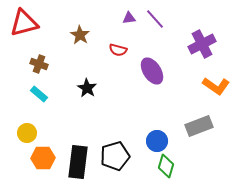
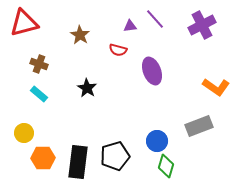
purple triangle: moved 1 px right, 8 px down
purple cross: moved 19 px up
purple ellipse: rotated 12 degrees clockwise
orange L-shape: moved 1 px down
yellow circle: moved 3 px left
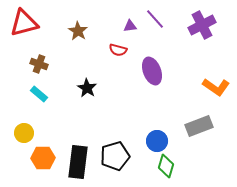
brown star: moved 2 px left, 4 px up
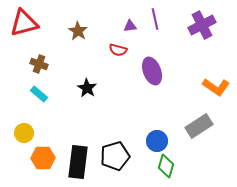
purple line: rotated 30 degrees clockwise
gray rectangle: rotated 12 degrees counterclockwise
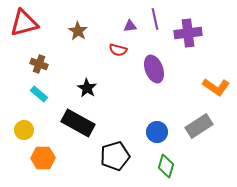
purple cross: moved 14 px left, 8 px down; rotated 20 degrees clockwise
purple ellipse: moved 2 px right, 2 px up
yellow circle: moved 3 px up
blue circle: moved 9 px up
black rectangle: moved 39 px up; rotated 68 degrees counterclockwise
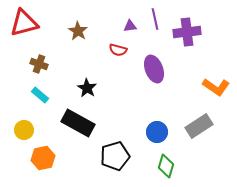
purple cross: moved 1 px left, 1 px up
cyan rectangle: moved 1 px right, 1 px down
orange hexagon: rotated 10 degrees counterclockwise
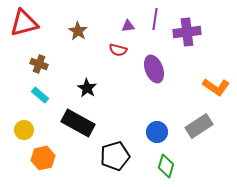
purple line: rotated 20 degrees clockwise
purple triangle: moved 2 px left
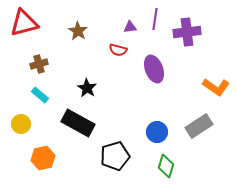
purple triangle: moved 2 px right, 1 px down
brown cross: rotated 36 degrees counterclockwise
yellow circle: moved 3 px left, 6 px up
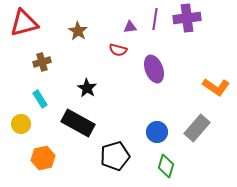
purple cross: moved 14 px up
brown cross: moved 3 px right, 2 px up
cyan rectangle: moved 4 px down; rotated 18 degrees clockwise
gray rectangle: moved 2 px left, 2 px down; rotated 16 degrees counterclockwise
